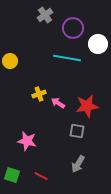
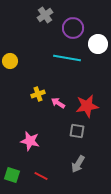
yellow cross: moved 1 px left
pink star: moved 3 px right
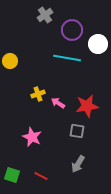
purple circle: moved 1 px left, 2 px down
pink star: moved 2 px right, 4 px up; rotated 12 degrees clockwise
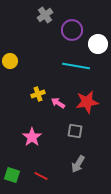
cyan line: moved 9 px right, 8 px down
red star: moved 4 px up
gray square: moved 2 px left
pink star: rotated 12 degrees clockwise
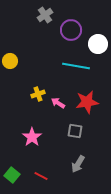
purple circle: moved 1 px left
green square: rotated 21 degrees clockwise
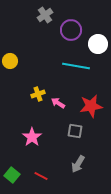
red star: moved 4 px right, 4 px down
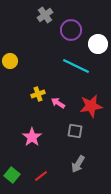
cyan line: rotated 16 degrees clockwise
red line: rotated 64 degrees counterclockwise
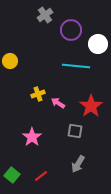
cyan line: rotated 20 degrees counterclockwise
red star: rotated 25 degrees counterclockwise
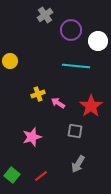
white circle: moved 3 px up
pink star: rotated 18 degrees clockwise
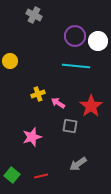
gray cross: moved 11 px left; rotated 28 degrees counterclockwise
purple circle: moved 4 px right, 6 px down
gray square: moved 5 px left, 5 px up
gray arrow: rotated 24 degrees clockwise
red line: rotated 24 degrees clockwise
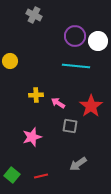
yellow cross: moved 2 px left, 1 px down; rotated 16 degrees clockwise
